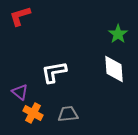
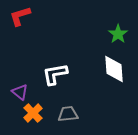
white L-shape: moved 1 px right, 2 px down
orange cross: rotated 18 degrees clockwise
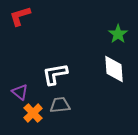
gray trapezoid: moved 8 px left, 9 px up
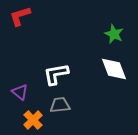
green star: moved 4 px left; rotated 12 degrees counterclockwise
white diamond: rotated 16 degrees counterclockwise
white L-shape: moved 1 px right
orange cross: moved 7 px down
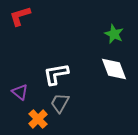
gray trapezoid: moved 2 px up; rotated 55 degrees counterclockwise
orange cross: moved 5 px right, 1 px up
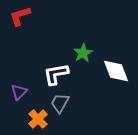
green star: moved 31 px left, 19 px down; rotated 18 degrees clockwise
white diamond: moved 2 px right, 2 px down
purple triangle: moved 1 px left; rotated 36 degrees clockwise
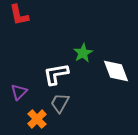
red L-shape: moved 1 px left, 1 px up; rotated 85 degrees counterclockwise
orange cross: moved 1 px left
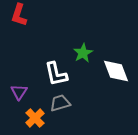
red L-shape: rotated 30 degrees clockwise
white L-shape: rotated 92 degrees counterclockwise
purple triangle: rotated 12 degrees counterclockwise
gray trapezoid: rotated 45 degrees clockwise
orange cross: moved 2 px left, 1 px up
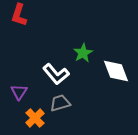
white L-shape: rotated 28 degrees counterclockwise
